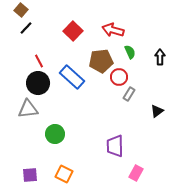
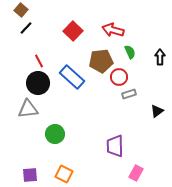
gray rectangle: rotated 40 degrees clockwise
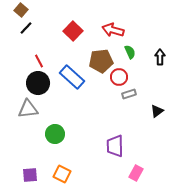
orange square: moved 2 px left
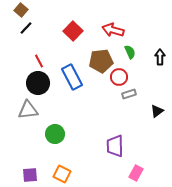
blue rectangle: rotated 20 degrees clockwise
gray triangle: moved 1 px down
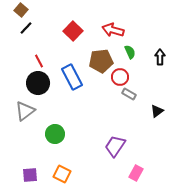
red circle: moved 1 px right
gray rectangle: rotated 48 degrees clockwise
gray triangle: moved 3 px left, 1 px down; rotated 30 degrees counterclockwise
purple trapezoid: rotated 35 degrees clockwise
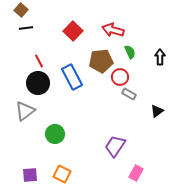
black line: rotated 40 degrees clockwise
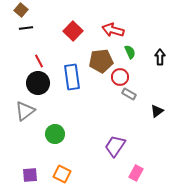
blue rectangle: rotated 20 degrees clockwise
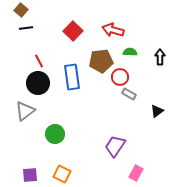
green semicircle: rotated 64 degrees counterclockwise
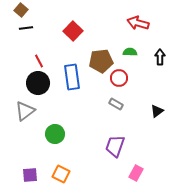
red arrow: moved 25 px right, 7 px up
red circle: moved 1 px left, 1 px down
gray rectangle: moved 13 px left, 10 px down
purple trapezoid: rotated 15 degrees counterclockwise
orange square: moved 1 px left
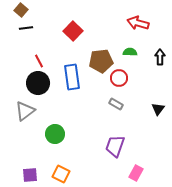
black triangle: moved 1 px right, 2 px up; rotated 16 degrees counterclockwise
